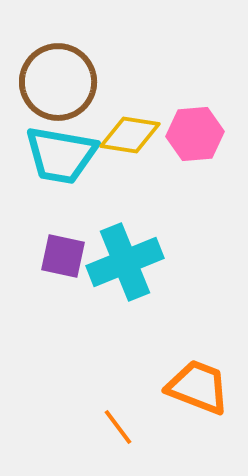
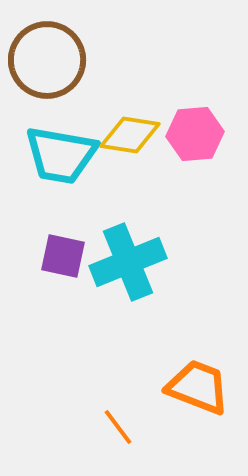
brown circle: moved 11 px left, 22 px up
cyan cross: moved 3 px right
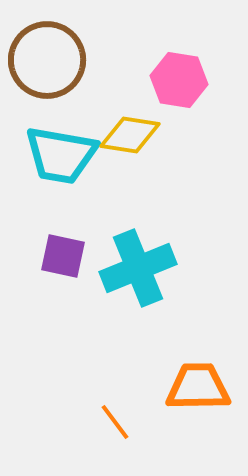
pink hexagon: moved 16 px left, 54 px up; rotated 14 degrees clockwise
cyan cross: moved 10 px right, 6 px down
orange trapezoid: rotated 22 degrees counterclockwise
orange line: moved 3 px left, 5 px up
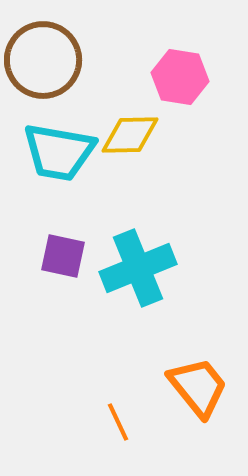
brown circle: moved 4 px left
pink hexagon: moved 1 px right, 3 px up
yellow diamond: rotated 10 degrees counterclockwise
cyan trapezoid: moved 2 px left, 3 px up
orange trapezoid: rotated 52 degrees clockwise
orange line: moved 3 px right; rotated 12 degrees clockwise
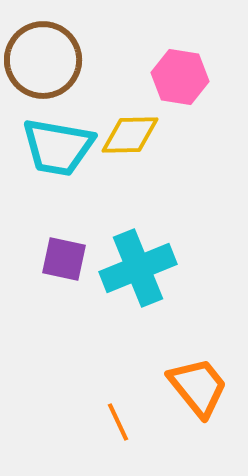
cyan trapezoid: moved 1 px left, 5 px up
purple square: moved 1 px right, 3 px down
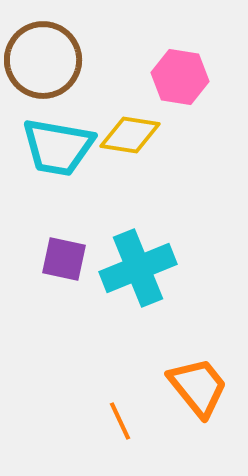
yellow diamond: rotated 10 degrees clockwise
orange line: moved 2 px right, 1 px up
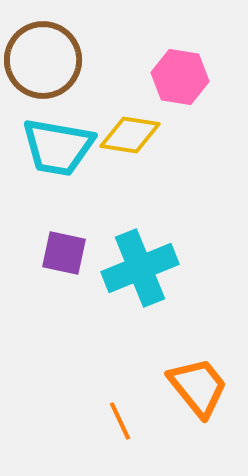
purple square: moved 6 px up
cyan cross: moved 2 px right
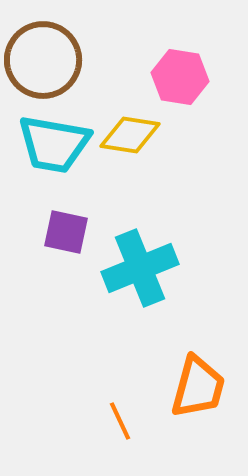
cyan trapezoid: moved 4 px left, 3 px up
purple square: moved 2 px right, 21 px up
orange trapezoid: rotated 54 degrees clockwise
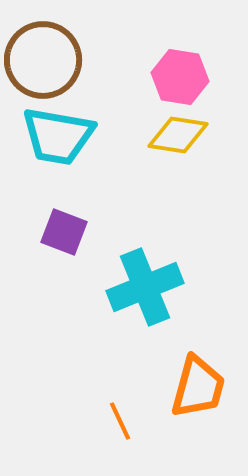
yellow diamond: moved 48 px right
cyan trapezoid: moved 4 px right, 8 px up
purple square: moved 2 px left; rotated 9 degrees clockwise
cyan cross: moved 5 px right, 19 px down
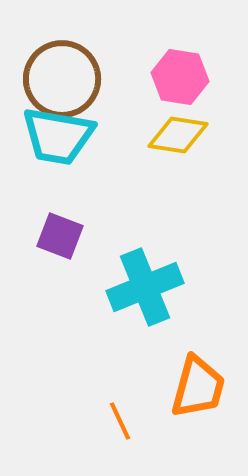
brown circle: moved 19 px right, 19 px down
purple square: moved 4 px left, 4 px down
